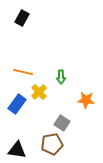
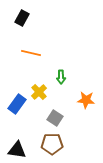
orange line: moved 8 px right, 19 px up
gray square: moved 7 px left, 5 px up
brown pentagon: rotated 10 degrees clockwise
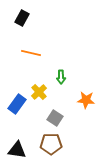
brown pentagon: moved 1 px left
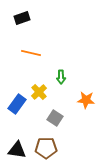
black rectangle: rotated 42 degrees clockwise
brown pentagon: moved 5 px left, 4 px down
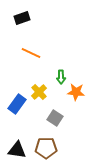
orange line: rotated 12 degrees clockwise
orange star: moved 10 px left, 8 px up
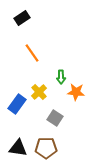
black rectangle: rotated 14 degrees counterclockwise
orange line: moved 1 px right; rotated 30 degrees clockwise
black triangle: moved 1 px right, 2 px up
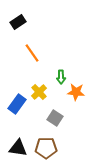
black rectangle: moved 4 px left, 4 px down
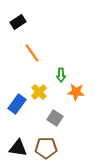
green arrow: moved 2 px up
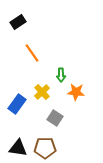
yellow cross: moved 3 px right
brown pentagon: moved 1 px left
